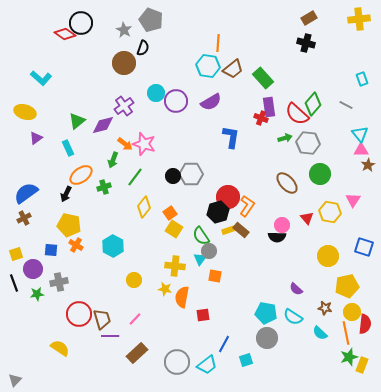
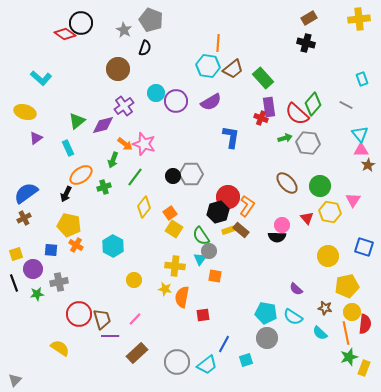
black semicircle at (143, 48): moved 2 px right
brown circle at (124, 63): moved 6 px left, 6 px down
green circle at (320, 174): moved 12 px down
yellow rectangle at (362, 365): moved 2 px right, 3 px down
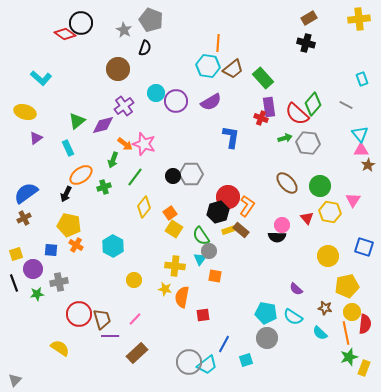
gray circle at (177, 362): moved 12 px right
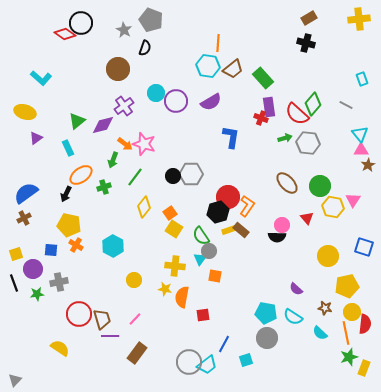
yellow hexagon at (330, 212): moved 3 px right, 5 px up
brown rectangle at (137, 353): rotated 10 degrees counterclockwise
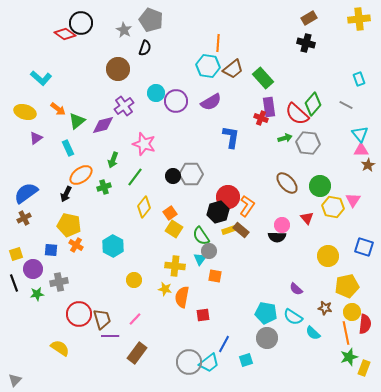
cyan rectangle at (362, 79): moved 3 px left
orange arrow at (125, 144): moved 67 px left, 35 px up
cyan semicircle at (320, 333): moved 7 px left
cyan trapezoid at (207, 365): moved 2 px right, 2 px up
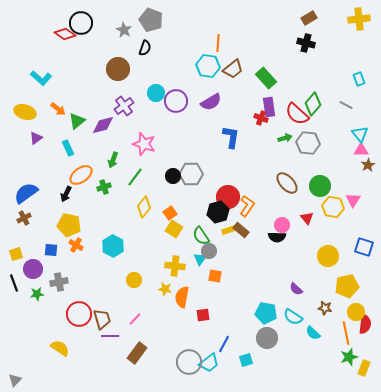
green rectangle at (263, 78): moved 3 px right
yellow circle at (352, 312): moved 4 px right
